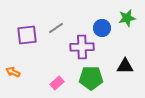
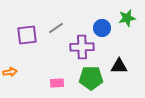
black triangle: moved 6 px left
orange arrow: moved 3 px left; rotated 144 degrees clockwise
pink rectangle: rotated 40 degrees clockwise
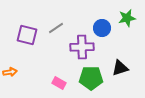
purple square: rotated 20 degrees clockwise
black triangle: moved 1 px right, 2 px down; rotated 18 degrees counterclockwise
pink rectangle: moved 2 px right; rotated 32 degrees clockwise
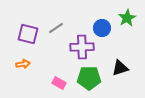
green star: rotated 18 degrees counterclockwise
purple square: moved 1 px right, 1 px up
orange arrow: moved 13 px right, 8 px up
green pentagon: moved 2 px left
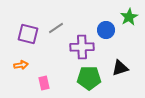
green star: moved 2 px right, 1 px up
blue circle: moved 4 px right, 2 px down
orange arrow: moved 2 px left, 1 px down
pink rectangle: moved 15 px left; rotated 48 degrees clockwise
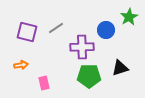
purple square: moved 1 px left, 2 px up
green pentagon: moved 2 px up
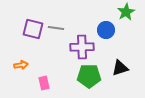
green star: moved 3 px left, 5 px up
gray line: rotated 42 degrees clockwise
purple square: moved 6 px right, 3 px up
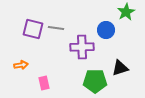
green pentagon: moved 6 px right, 5 px down
